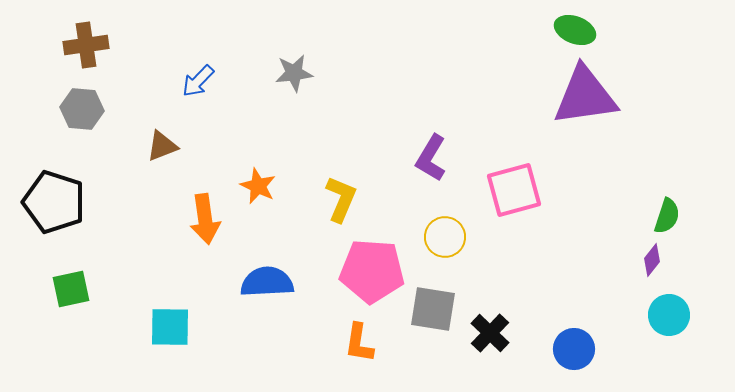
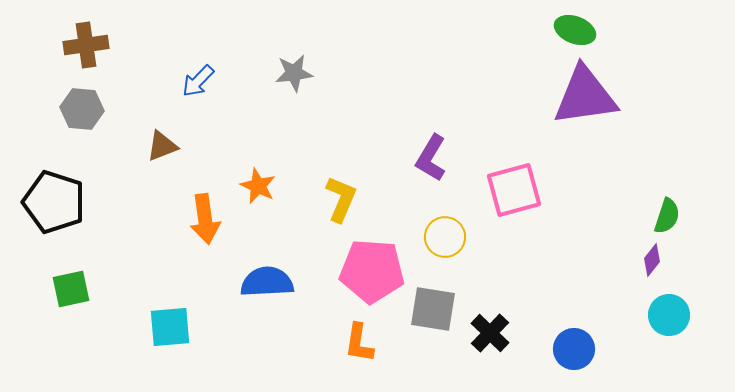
cyan square: rotated 6 degrees counterclockwise
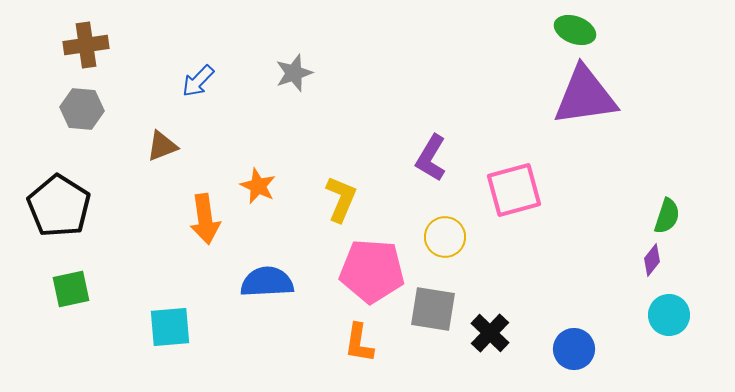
gray star: rotated 12 degrees counterclockwise
black pentagon: moved 5 px right, 4 px down; rotated 14 degrees clockwise
